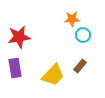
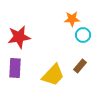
purple rectangle: rotated 12 degrees clockwise
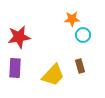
brown rectangle: rotated 56 degrees counterclockwise
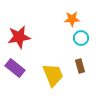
cyan circle: moved 2 px left, 3 px down
purple rectangle: rotated 54 degrees counterclockwise
yellow trapezoid: rotated 65 degrees counterclockwise
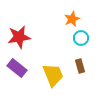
orange star: rotated 21 degrees counterclockwise
purple rectangle: moved 2 px right
